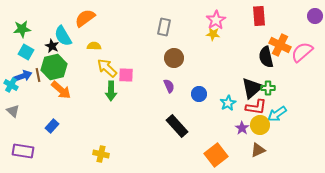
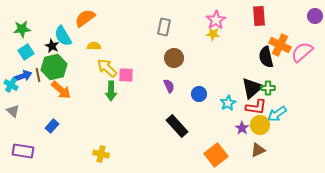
cyan square: rotated 28 degrees clockwise
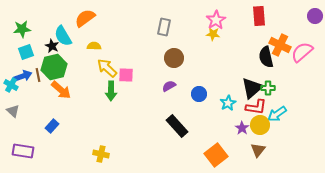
cyan square: rotated 14 degrees clockwise
purple semicircle: rotated 96 degrees counterclockwise
brown triangle: rotated 28 degrees counterclockwise
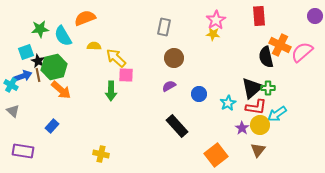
orange semicircle: rotated 15 degrees clockwise
green star: moved 18 px right
black star: moved 14 px left, 15 px down
yellow arrow: moved 9 px right, 10 px up
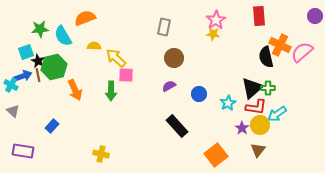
orange arrow: moved 14 px right; rotated 25 degrees clockwise
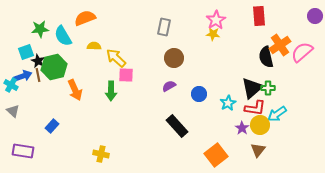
orange cross: rotated 30 degrees clockwise
red L-shape: moved 1 px left, 1 px down
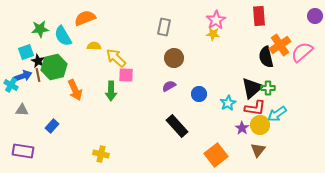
gray triangle: moved 9 px right, 1 px up; rotated 40 degrees counterclockwise
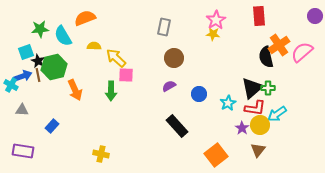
orange cross: moved 1 px left
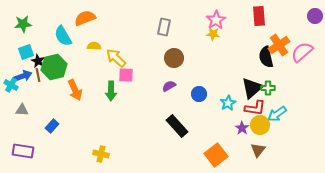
green star: moved 17 px left, 5 px up
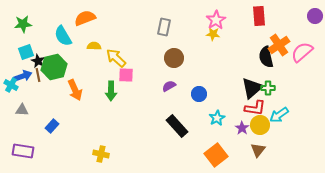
cyan star: moved 11 px left, 15 px down
cyan arrow: moved 2 px right, 1 px down
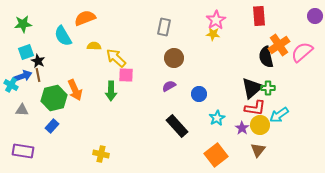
green hexagon: moved 31 px down
